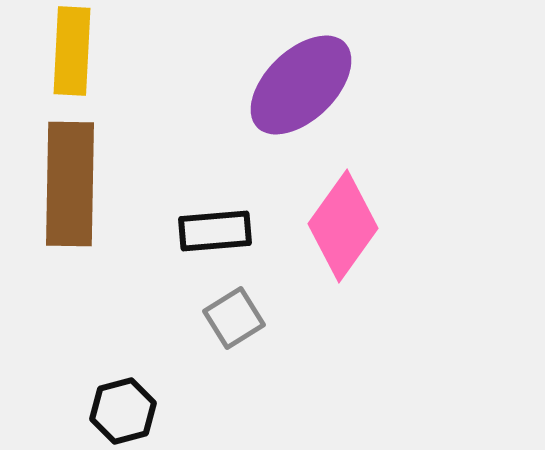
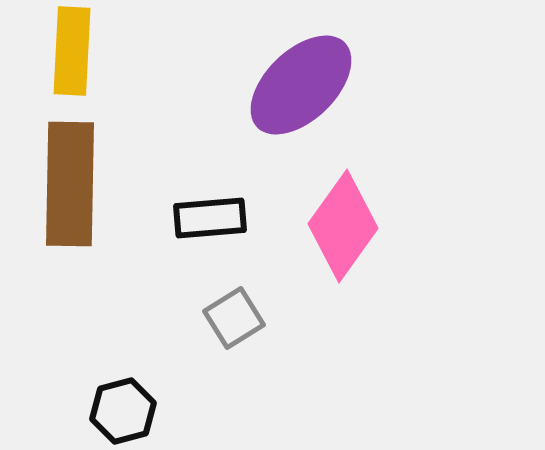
black rectangle: moved 5 px left, 13 px up
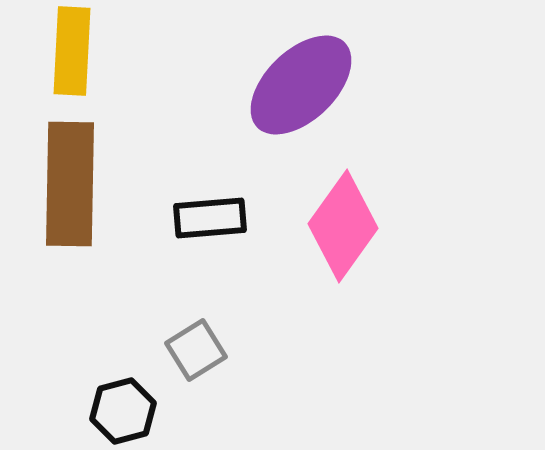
gray square: moved 38 px left, 32 px down
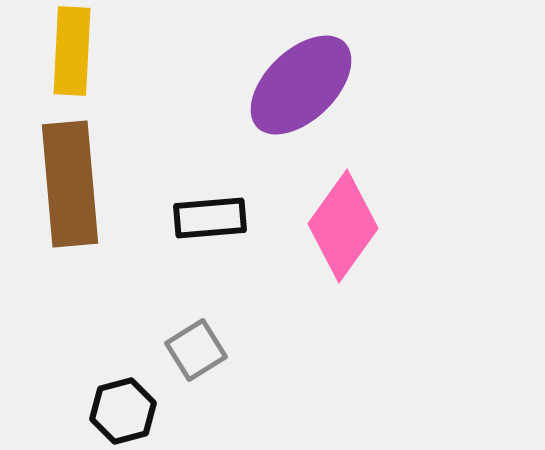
brown rectangle: rotated 6 degrees counterclockwise
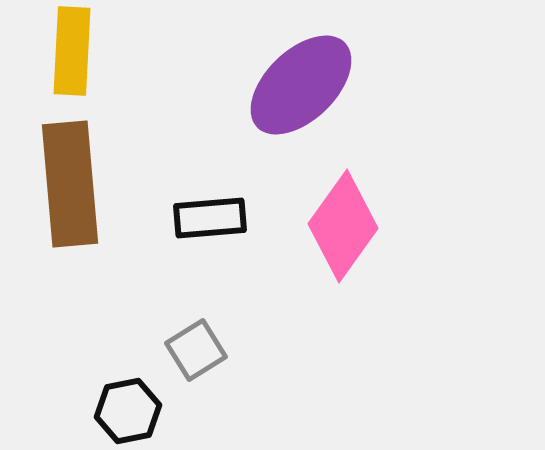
black hexagon: moved 5 px right; rotated 4 degrees clockwise
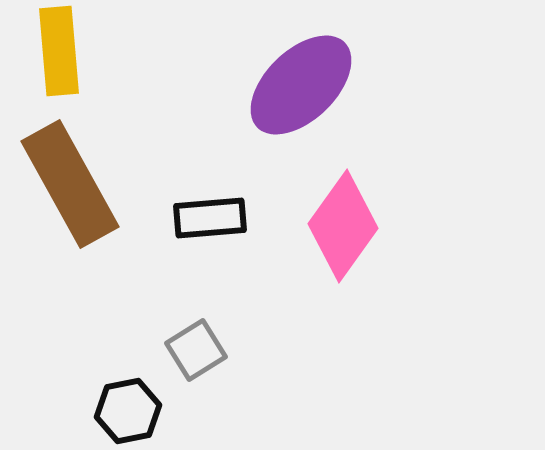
yellow rectangle: moved 13 px left; rotated 8 degrees counterclockwise
brown rectangle: rotated 24 degrees counterclockwise
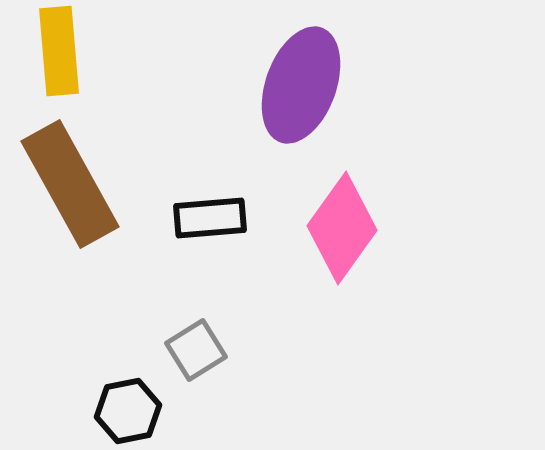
purple ellipse: rotated 26 degrees counterclockwise
pink diamond: moved 1 px left, 2 px down
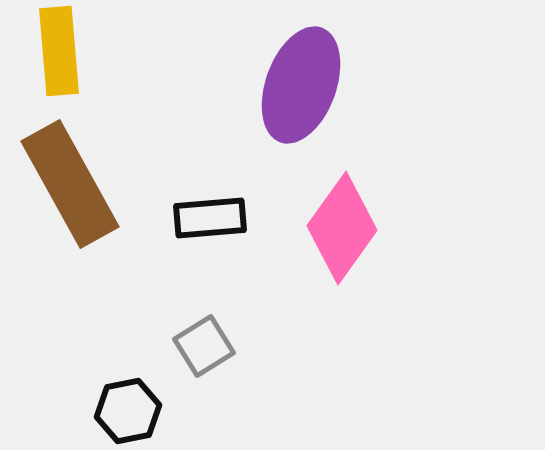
gray square: moved 8 px right, 4 px up
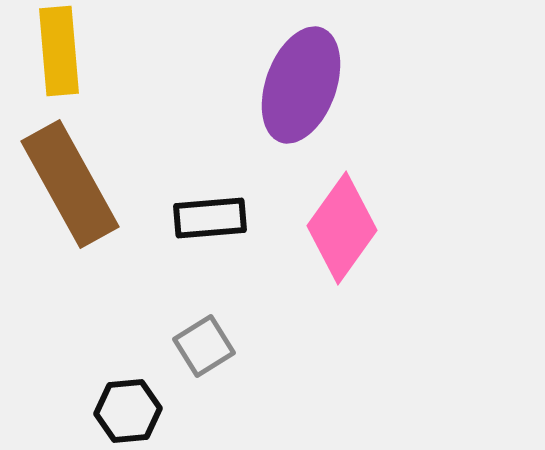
black hexagon: rotated 6 degrees clockwise
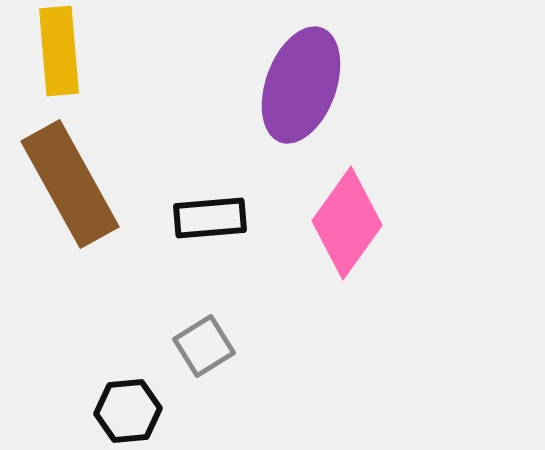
pink diamond: moved 5 px right, 5 px up
